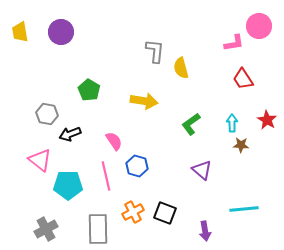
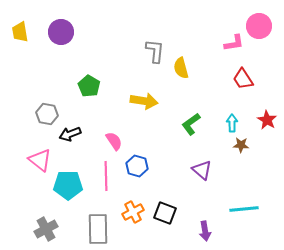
green pentagon: moved 4 px up
pink line: rotated 12 degrees clockwise
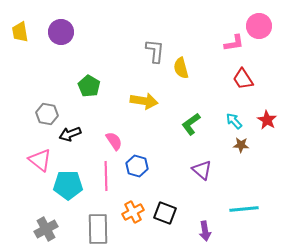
cyan arrow: moved 2 px right, 2 px up; rotated 42 degrees counterclockwise
